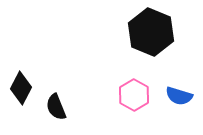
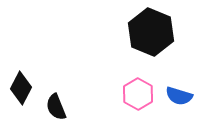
pink hexagon: moved 4 px right, 1 px up
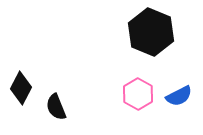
blue semicircle: rotated 44 degrees counterclockwise
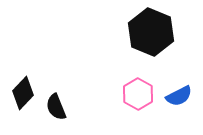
black diamond: moved 2 px right, 5 px down; rotated 16 degrees clockwise
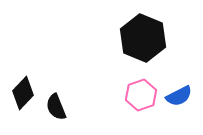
black hexagon: moved 8 px left, 6 px down
pink hexagon: moved 3 px right, 1 px down; rotated 12 degrees clockwise
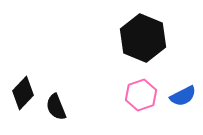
blue semicircle: moved 4 px right
